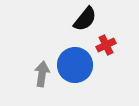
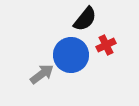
blue circle: moved 4 px left, 10 px up
gray arrow: rotated 45 degrees clockwise
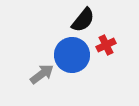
black semicircle: moved 2 px left, 1 px down
blue circle: moved 1 px right
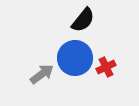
red cross: moved 22 px down
blue circle: moved 3 px right, 3 px down
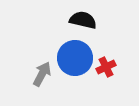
black semicircle: rotated 116 degrees counterclockwise
gray arrow: rotated 25 degrees counterclockwise
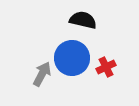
blue circle: moved 3 px left
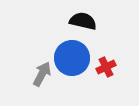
black semicircle: moved 1 px down
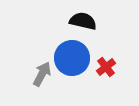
red cross: rotated 12 degrees counterclockwise
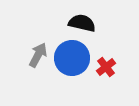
black semicircle: moved 1 px left, 2 px down
gray arrow: moved 4 px left, 19 px up
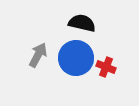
blue circle: moved 4 px right
red cross: rotated 30 degrees counterclockwise
